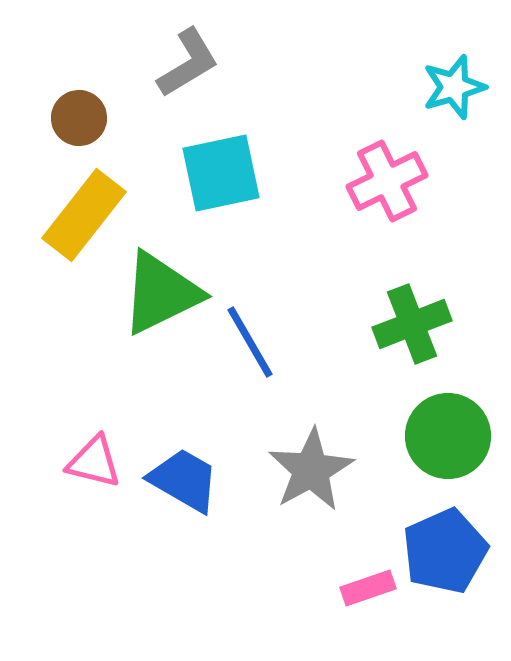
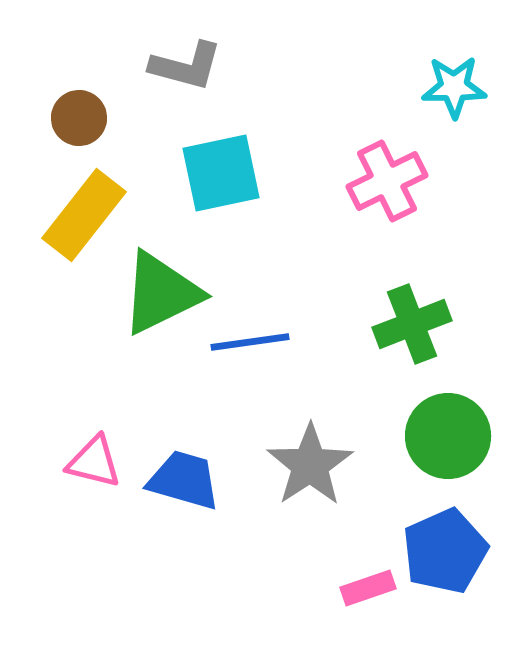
gray L-shape: moved 2 px left, 3 px down; rotated 46 degrees clockwise
cyan star: rotated 16 degrees clockwise
blue line: rotated 68 degrees counterclockwise
gray star: moved 1 px left, 5 px up; rotated 4 degrees counterclockwise
blue trapezoid: rotated 14 degrees counterclockwise
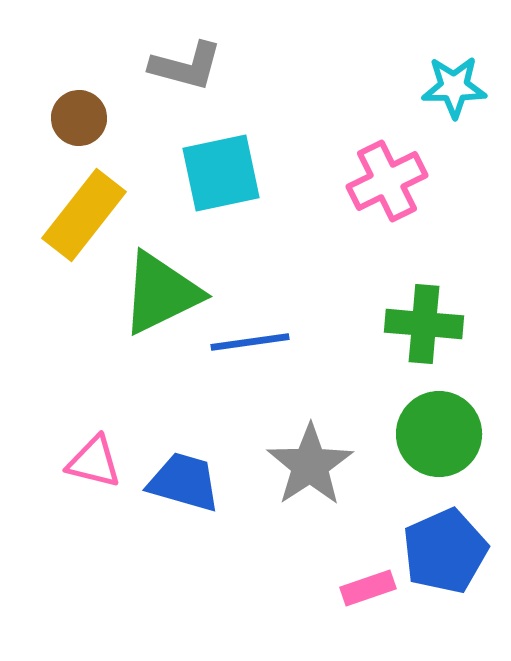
green cross: moved 12 px right; rotated 26 degrees clockwise
green circle: moved 9 px left, 2 px up
blue trapezoid: moved 2 px down
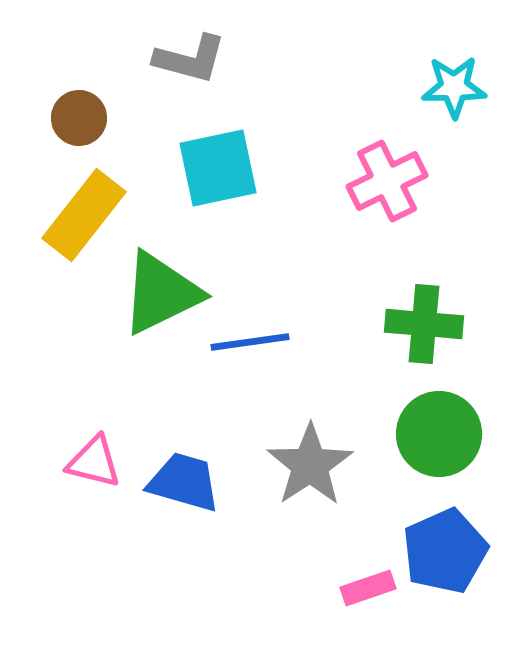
gray L-shape: moved 4 px right, 7 px up
cyan square: moved 3 px left, 5 px up
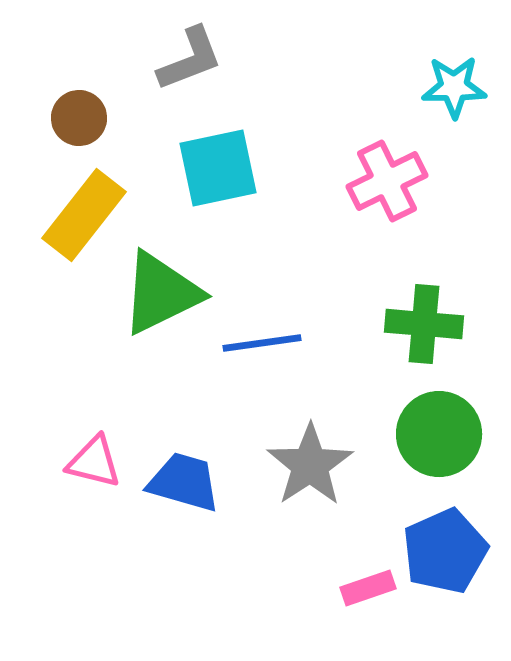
gray L-shape: rotated 36 degrees counterclockwise
blue line: moved 12 px right, 1 px down
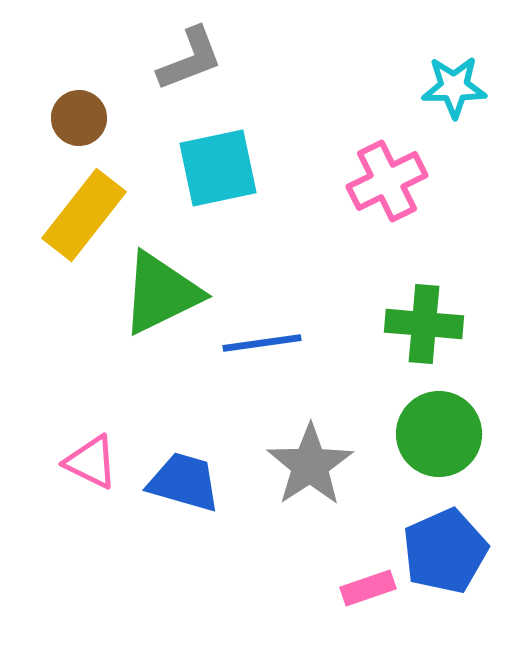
pink triangle: moved 3 px left; rotated 12 degrees clockwise
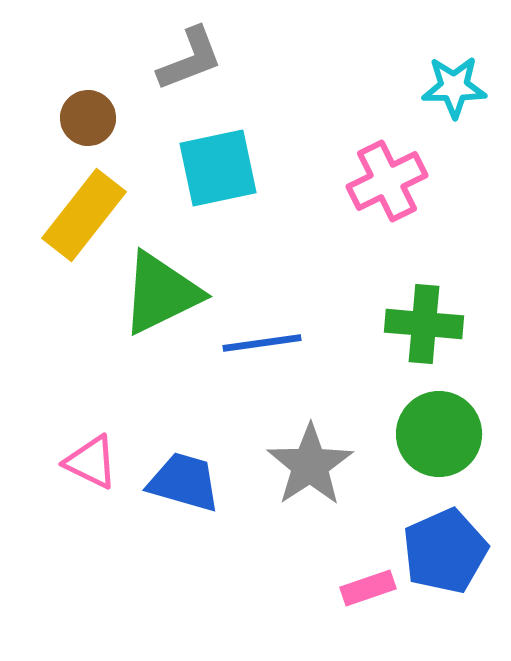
brown circle: moved 9 px right
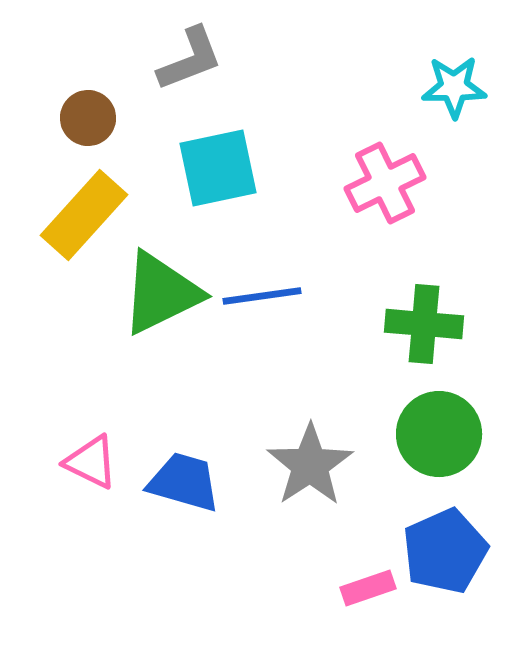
pink cross: moved 2 px left, 2 px down
yellow rectangle: rotated 4 degrees clockwise
blue line: moved 47 px up
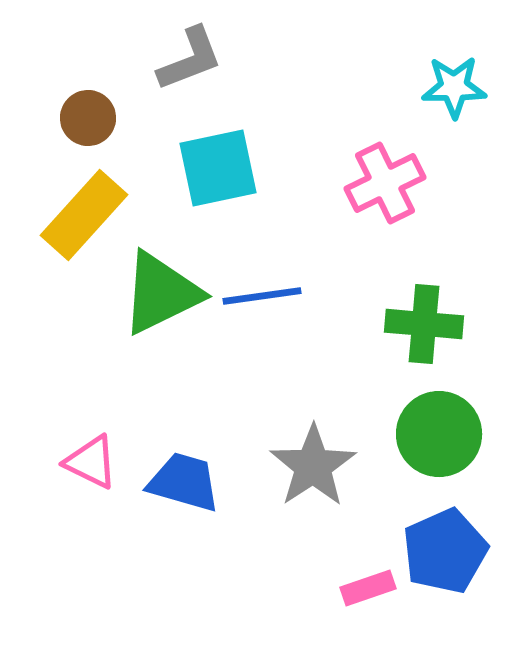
gray star: moved 3 px right, 1 px down
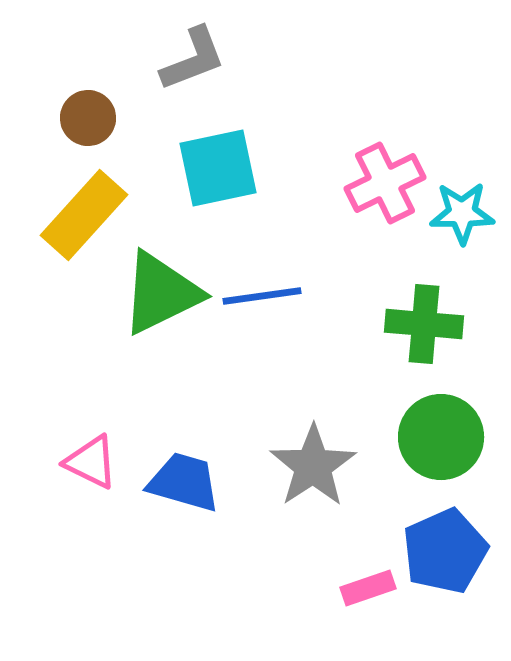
gray L-shape: moved 3 px right
cyan star: moved 8 px right, 126 px down
green circle: moved 2 px right, 3 px down
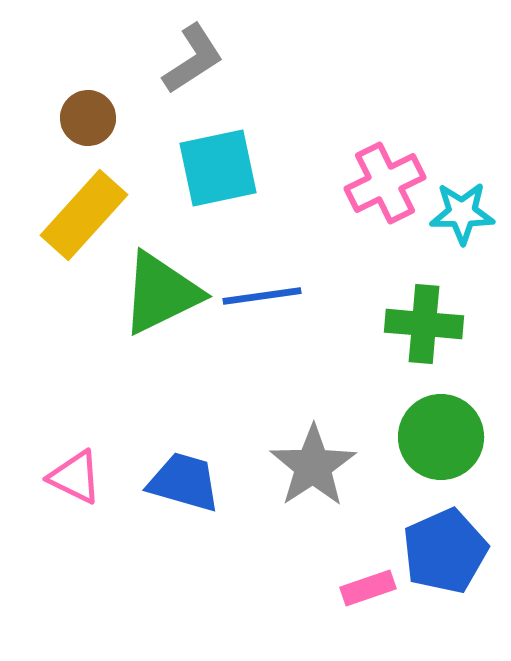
gray L-shape: rotated 12 degrees counterclockwise
pink triangle: moved 16 px left, 15 px down
